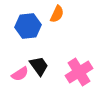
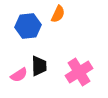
orange semicircle: moved 1 px right
black trapezoid: rotated 35 degrees clockwise
pink semicircle: moved 1 px left, 1 px down
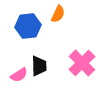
pink cross: moved 3 px right, 9 px up; rotated 12 degrees counterclockwise
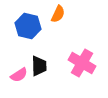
blue hexagon: rotated 20 degrees clockwise
pink cross: rotated 16 degrees counterclockwise
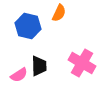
orange semicircle: moved 1 px right, 1 px up
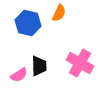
blue hexagon: moved 3 px up
pink cross: moved 2 px left
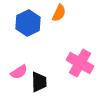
blue hexagon: rotated 20 degrees clockwise
black trapezoid: moved 16 px down
pink semicircle: moved 3 px up
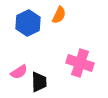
orange semicircle: moved 2 px down
pink cross: rotated 12 degrees counterclockwise
